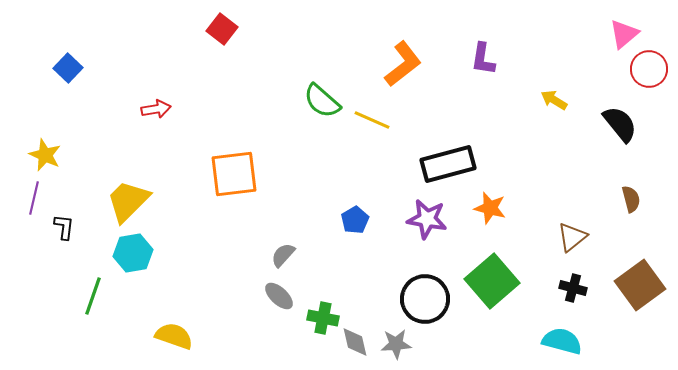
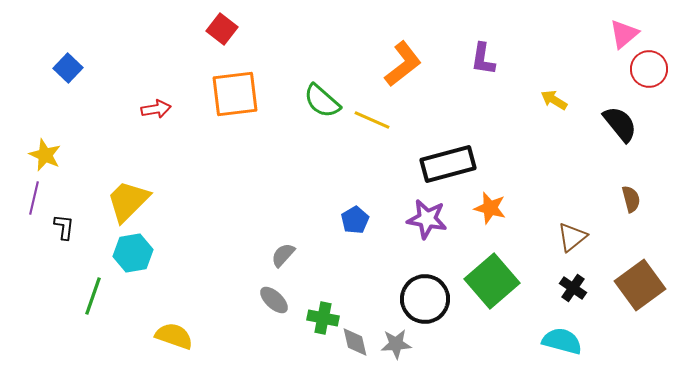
orange square: moved 1 px right, 80 px up
black cross: rotated 20 degrees clockwise
gray ellipse: moved 5 px left, 4 px down
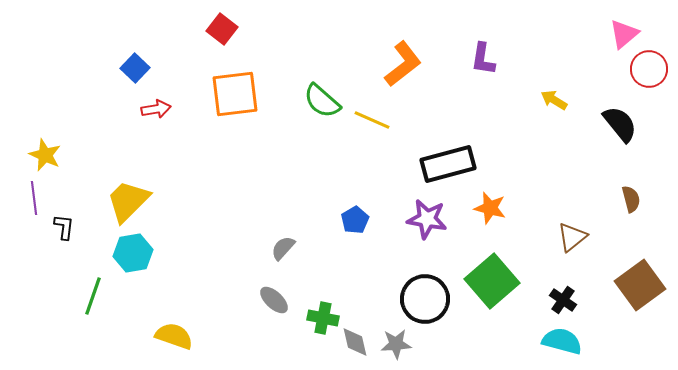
blue square: moved 67 px right
purple line: rotated 20 degrees counterclockwise
gray semicircle: moved 7 px up
black cross: moved 10 px left, 12 px down
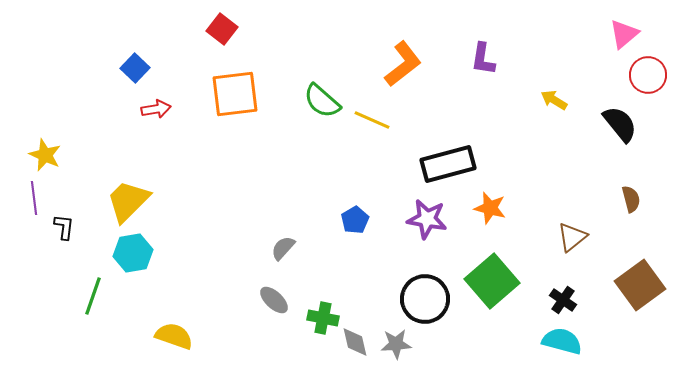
red circle: moved 1 px left, 6 px down
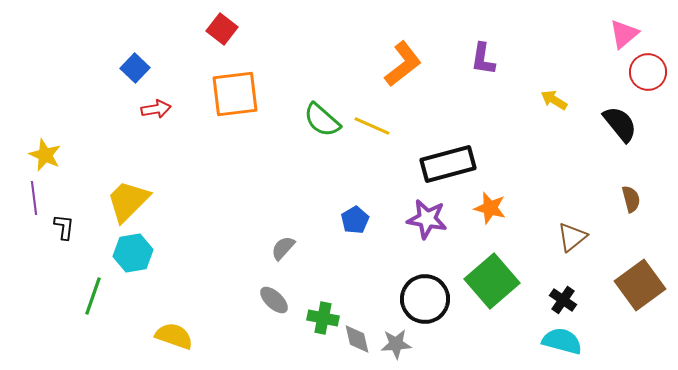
red circle: moved 3 px up
green semicircle: moved 19 px down
yellow line: moved 6 px down
gray diamond: moved 2 px right, 3 px up
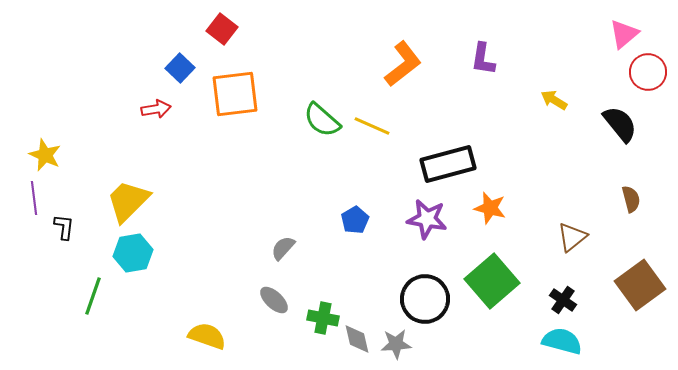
blue square: moved 45 px right
yellow semicircle: moved 33 px right
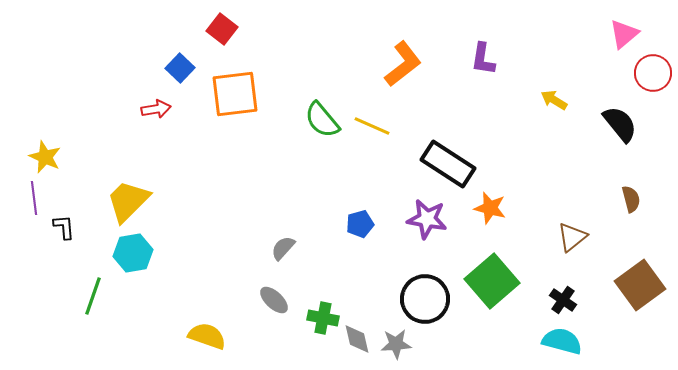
red circle: moved 5 px right, 1 px down
green semicircle: rotated 9 degrees clockwise
yellow star: moved 2 px down
black rectangle: rotated 48 degrees clockwise
blue pentagon: moved 5 px right, 4 px down; rotated 16 degrees clockwise
black L-shape: rotated 12 degrees counterclockwise
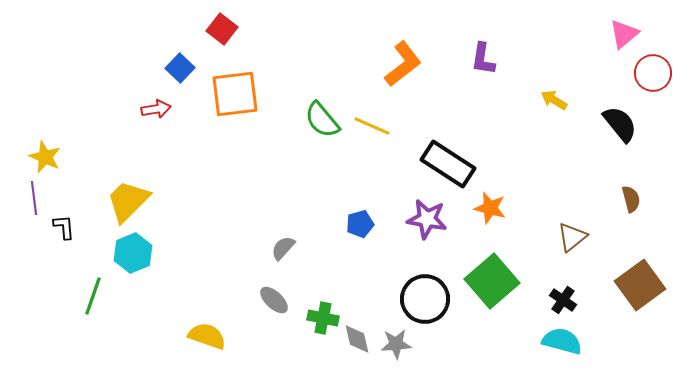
cyan hexagon: rotated 12 degrees counterclockwise
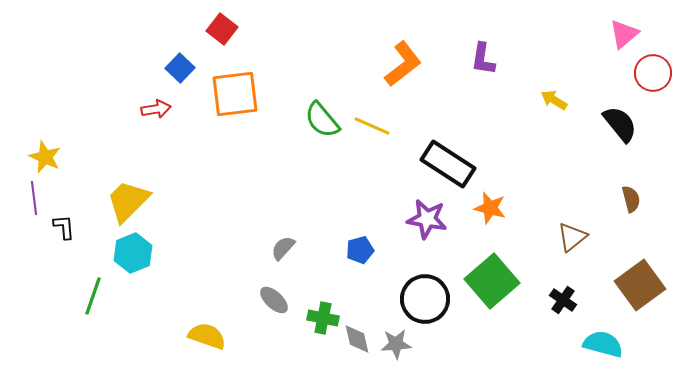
blue pentagon: moved 26 px down
cyan semicircle: moved 41 px right, 3 px down
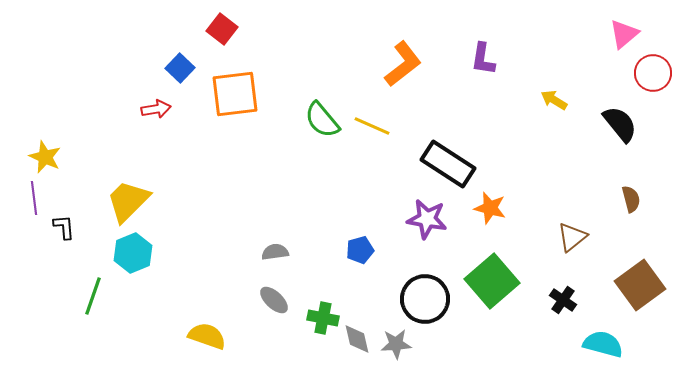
gray semicircle: moved 8 px left, 4 px down; rotated 40 degrees clockwise
